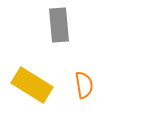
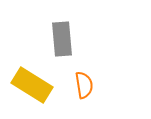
gray rectangle: moved 3 px right, 14 px down
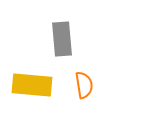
yellow rectangle: rotated 27 degrees counterclockwise
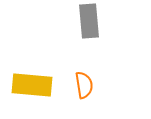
gray rectangle: moved 27 px right, 18 px up
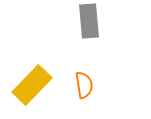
yellow rectangle: rotated 51 degrees counterclockwise
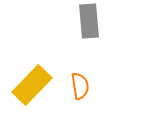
orange semicircle: moved 4 px left, 1 px down
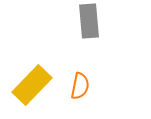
orange semicircle: rotated 20 degrees clockwise
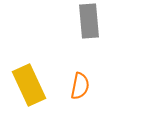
yellow rectangle: moved 3 px left; rotated 69 degrees counterclockwise
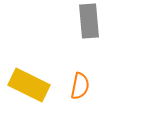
yellow rectangle: rotated 39 degrees counterclockwise
